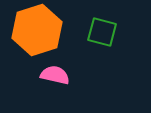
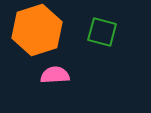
pink semicircle: rotated 16 degrees counterclockwise
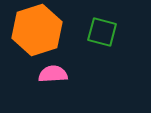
pink semicircle: moved 2 px left, 1 px up
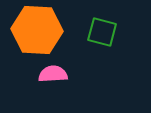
orange hexagon: rotated 21 degrees clockwise
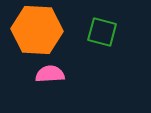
pink semicircle: moved 3 px left
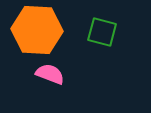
pink semicircle: rotated 24 degrees clockwise
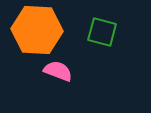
pink semicircle: moved 8 px right, 3 px up
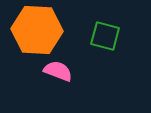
green square: moved 3 px right, 4 px down
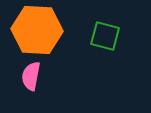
pink semicircle: moved 27 px left, 5 px down; rotated 100 degrees counterclockwise
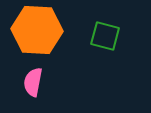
pink semicircle: moved 2 px right, 6 px down
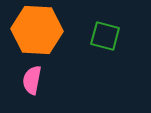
pink semicircle: moved 1 px left, 2 px up
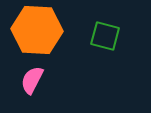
pink semicircle: rotated 16 degrees clockwise
